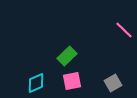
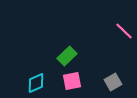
pink line: moved 1 px down
gray square: moved 1 px up
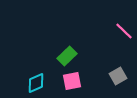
gray square: moved 5 px right, 6 px up
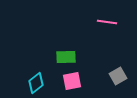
pink line: moved 17 px left, 9 px up; rotated 36 degrees counterclockwise
green rectangle: moved 1 px left, 1 px down; rotated 42 degrees clockwise
cyan diamond: rotated 15 degrees counterclockwise
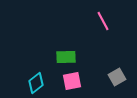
pink line: moved 4 px left, 1 px up; rotated 54 degrees clockwise
gray square: moved 1 px left, 1 px down
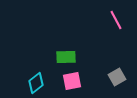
pink line: moved 13 px right, 1 px up
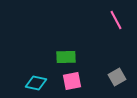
cyan diamond: rotated 50 degrees clockwise
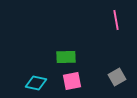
pink line: rotated 18 degrees clockwise
